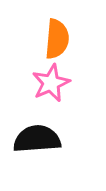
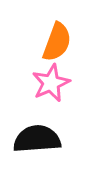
orange semicircle: moved 3 px down; rotated 15 degrees clockwise
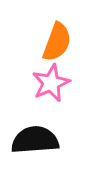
black semicircle: moved 2 px left, 1 px down
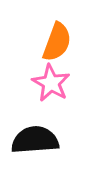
pink star: rotated 18 degrees counterclockwise
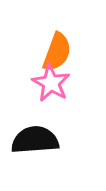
orange semicircle: moved 10 px down
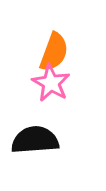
orange semicircle: moved 3 px left
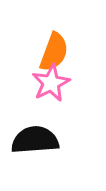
pink star: rotated 15 degrees clockwise
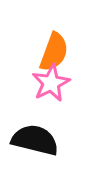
black semicircle: rotated 18 degrees clockwise
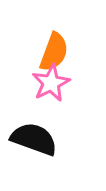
black semicircle: moved 1 px left, 1 px up; rotated 6 degrees clockwise
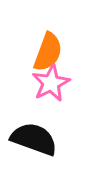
orange semicircle: moved 6 px left
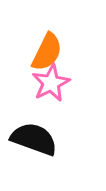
orange semicircle: moved 1 px left; rotated 6 degrees clockwise
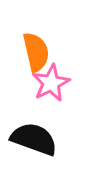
orange semicircle: moved 11 px left; rotated 39 degrees counterclockwise
